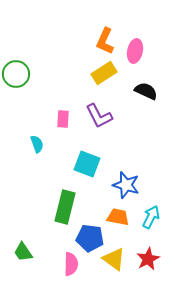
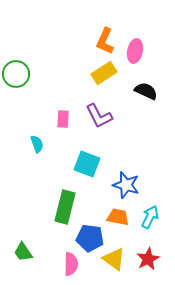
cyan arrow: moved 1 px left
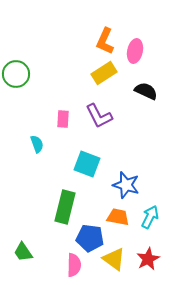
pink semicircle: moved 3 px right, 1 px down
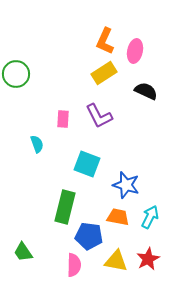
blue pentagon: moved 1 px left, 2 px up
yellow triangle: moved 2 px right, 2 px down; rotated 25 degrees counterclockwise
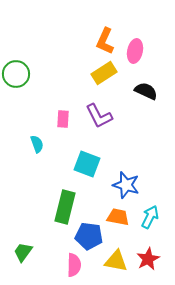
green trapezoid: rotated 70 degrees clockwise
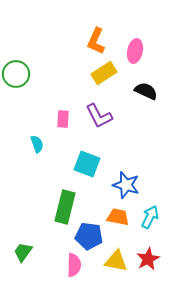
orange L-shape: moved 9 px left
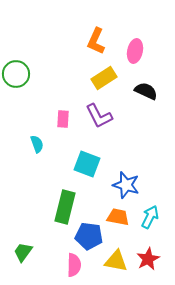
yellow rectangle: moved 5 px down
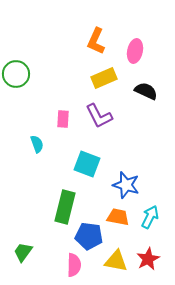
yellow rectangle: rotated 10 degrees clockwise
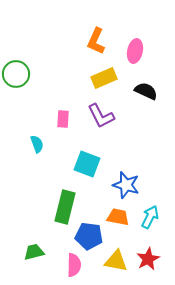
purple L-shape: moved 2 px right
green trapezoid: moved 11 px right; rotated 40 degrees clockwise
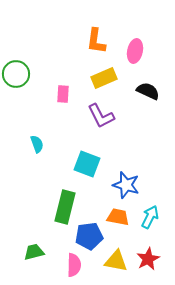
orange L-shape: rotated 16 degrees counterclockwise
black semicircle: moved 2 px right
pink rectangle: moved 25 px up
blue pentagon: rotated 16 degrees counterclockwise
